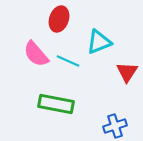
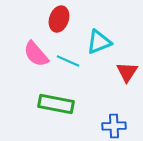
blue cross: moved 1 px left; rotated 15 degrees clockwise
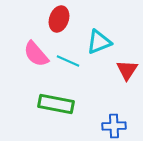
red triangle: moved 2 px up
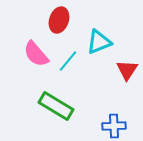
red ellipse: moved 1 px down
cyan line: rotated 75 degrees counterclockwise
green rectangle: moved 2 px down; rotated 20 degrees clockwise
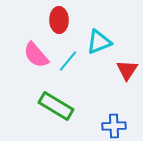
red ellipse: rotated 20 degrees counterclockwise
pink semicircle: moved 1 px down
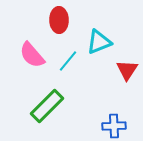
pink semicircle: moved 4 px left
green rectangle: moved 9 px left; rotated 76 degrees counterclockwise
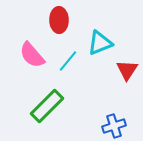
cyan triangle: moved 1 px right, 1 px down
blue cross: rotated 15 degrees counterclockwise
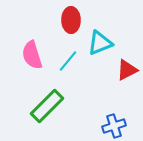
red ellipse: moved 12 px right
pink semicircle: rotated 24 degrees clockwise
red triangle: rotated 30 degrees clockwise
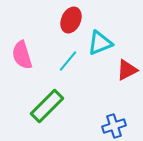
red ellipse: rotated 25 degrees clockwise
pink semicircle: moved 10 px left
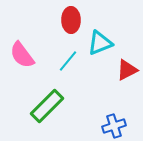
red ellipse: rotated 25 degrees counterclockwise
pink semicircle: rotated 20 degrees counterclockwise
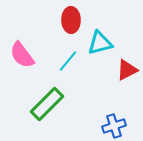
cyan triangle: rotated 8 degrees clockwise
green rectangle: moved 2 px up
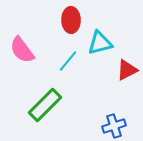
pink semicircle: moved 5 px up
green rectangle: moved 2 px left, 1 px down
